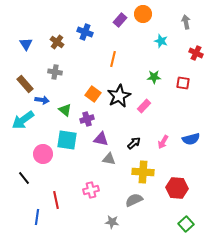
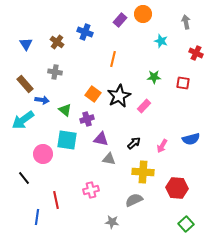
pink arrow: moved 1 px left, 4 px down
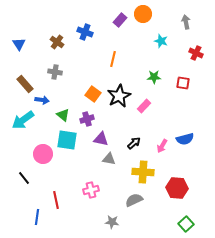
blue triangle: moved 7 px left
green triangle: moved 2 px left, 5 px down
blue semicircle: moved 6 px left
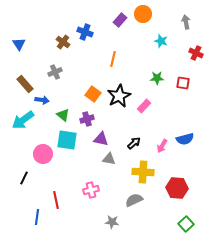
brown cross: moved 6 px right
gray cross: rotated 32 degrees counterclockwise
green star: moved 3 px right, 1 px down
black line: rotated 64 degrees clockwise
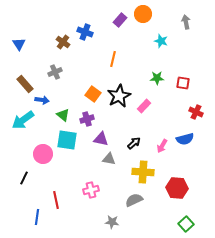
red cross: moved 59 px down
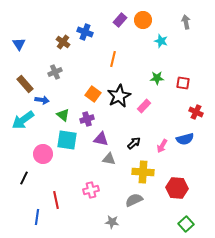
orange circle: moved 6 px down
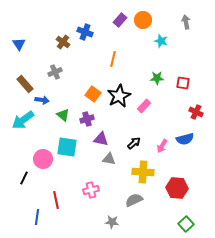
cyan square: moved 7 px down
pink circle: moved 5 px down
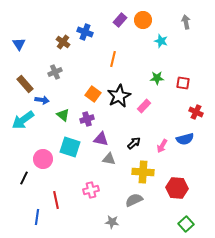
cyan square: moved 3 px right; rotated 10 degrees clockwise
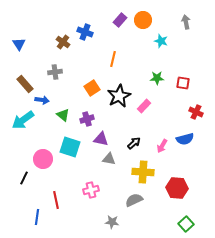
gray cross: rotated 16 degrees clockwise
orange square: moved 1 px left, 6 px up; rotated 21 degrees clockwise
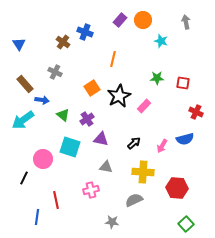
gray cross: rotated 32 degrees clockwise
purple cross: rotated 16 degrees counterclockwise
gray triangle: moved 3 px left, 8 px down
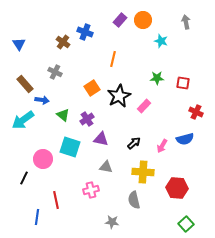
gray semicircle: rotated 78 degrees counterclockwise
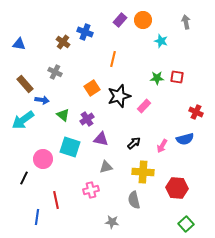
blue triangle: rotated 48 degrees counterclockwise
red square: moved 6 px left, 6 px up
black star: rotated 10 degrees clockwise
gray triangle: rotated 24 degrees counterclockwise
